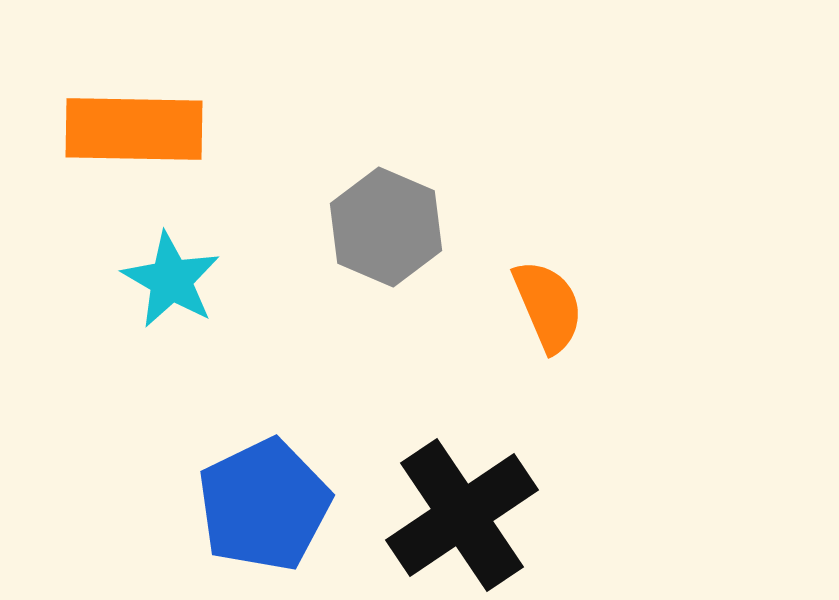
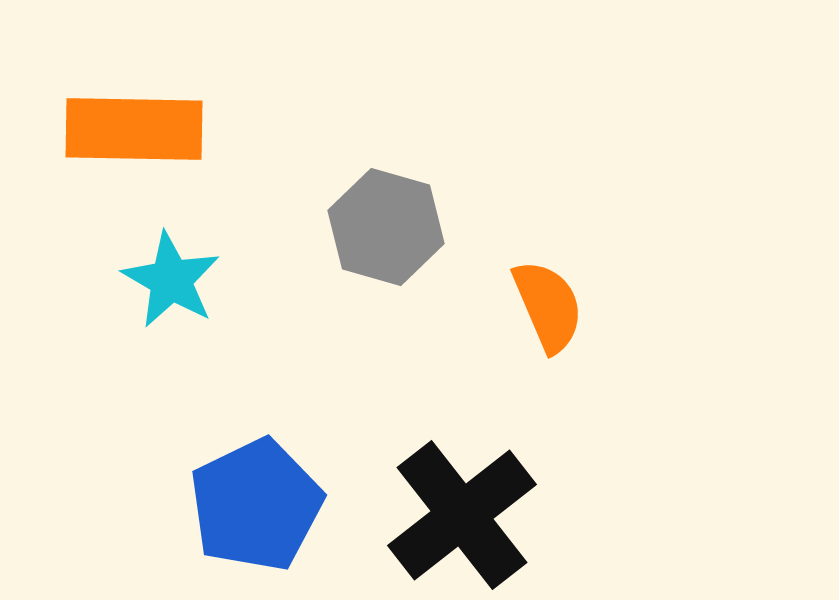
gray hexagon: rotated 7 degrees counterclockwise
blue pentagon: moved 8 px left
black cross: rotated 4 degrees counterclockwise
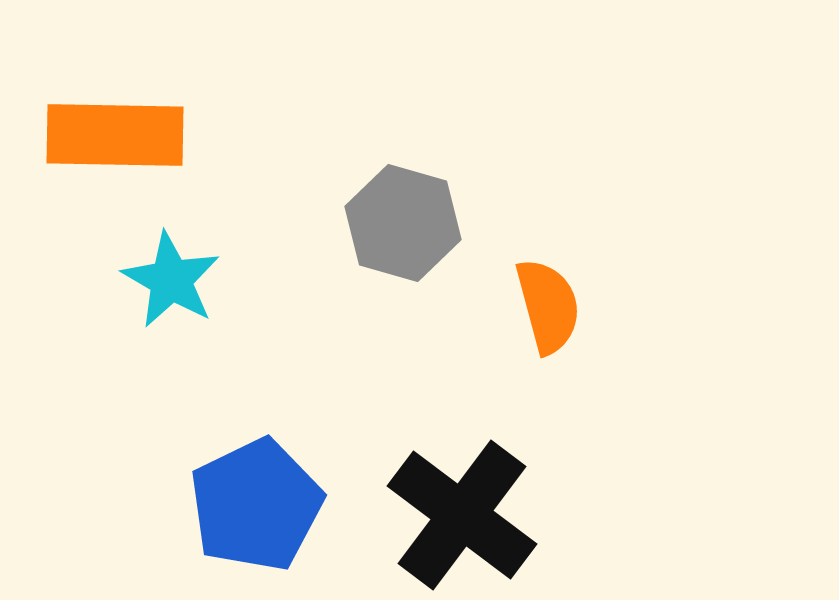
orange rectangle: moved 19 px left, 6 px down
gray hexagon: moved 17 px right, 4 px up
orange semicircle: rotated 8 degrees clockwise
black cross: rotated 15 degrees counterclockwise
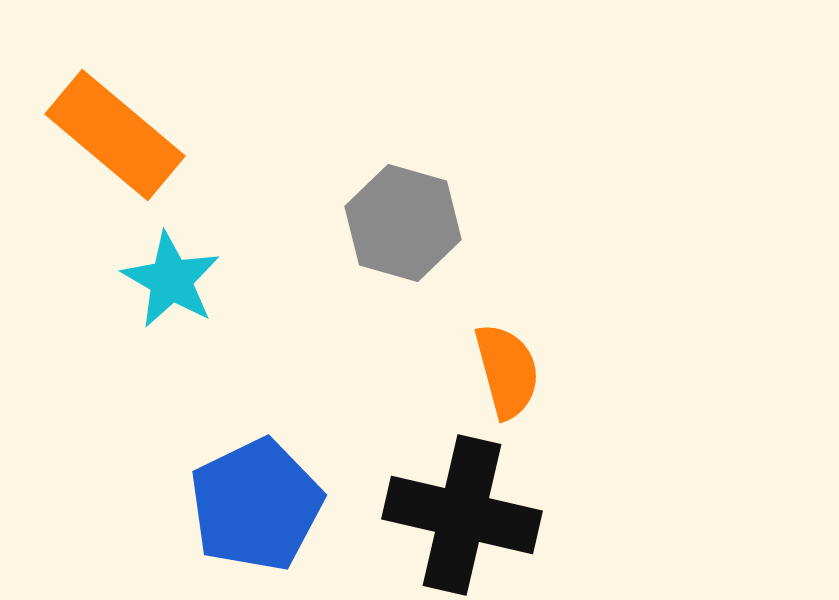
orange rectangle: rotated 39 degrees clockwise
orange semicircle: moved 41 px left, 65 px down
black cross: rotated 24 degrees counterclockwise
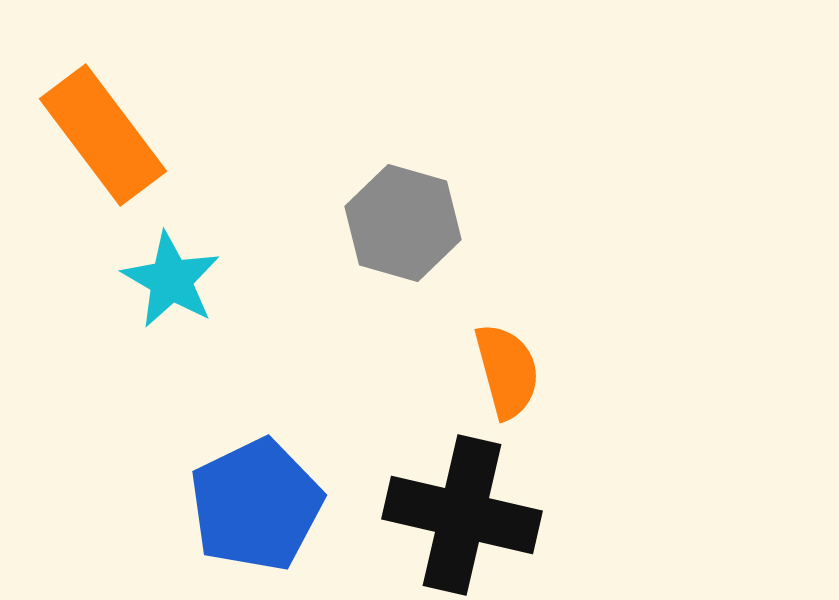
orange rectangle: moved 12 px left; rotated 13 degrees clockwise
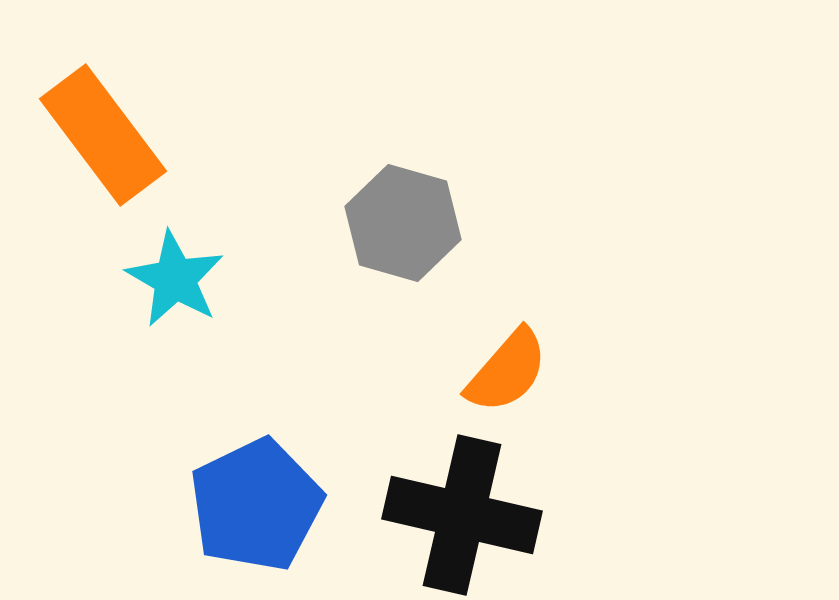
cyan star: moved 4 px right, 1 px up
orange semicircle: rotated 56 degrees clockwise
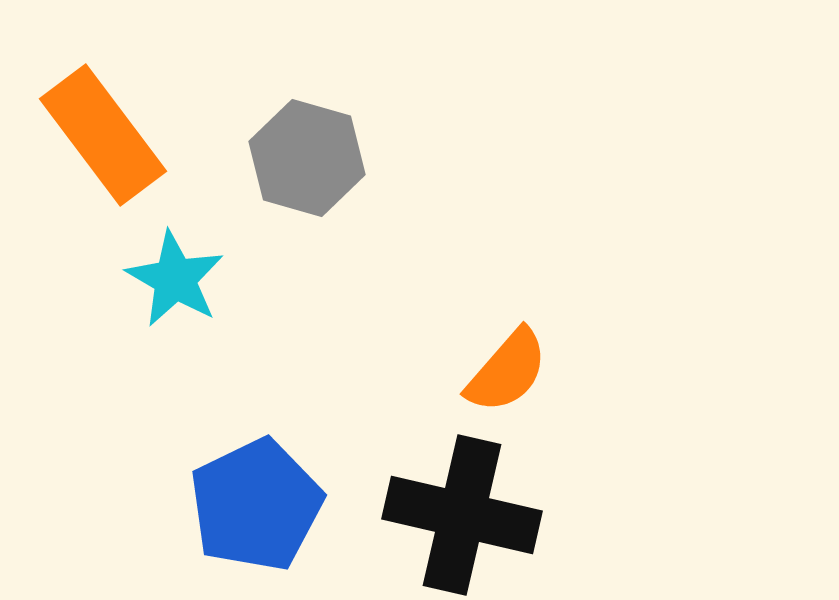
gray hexagon: moved 96 px left, 65 px up
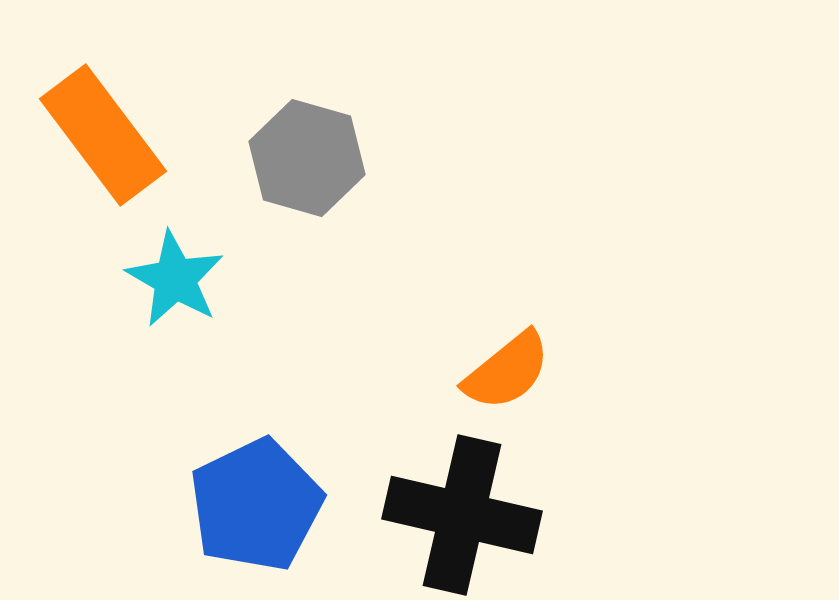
orange semicircle: rotated 10 degrees clockwise
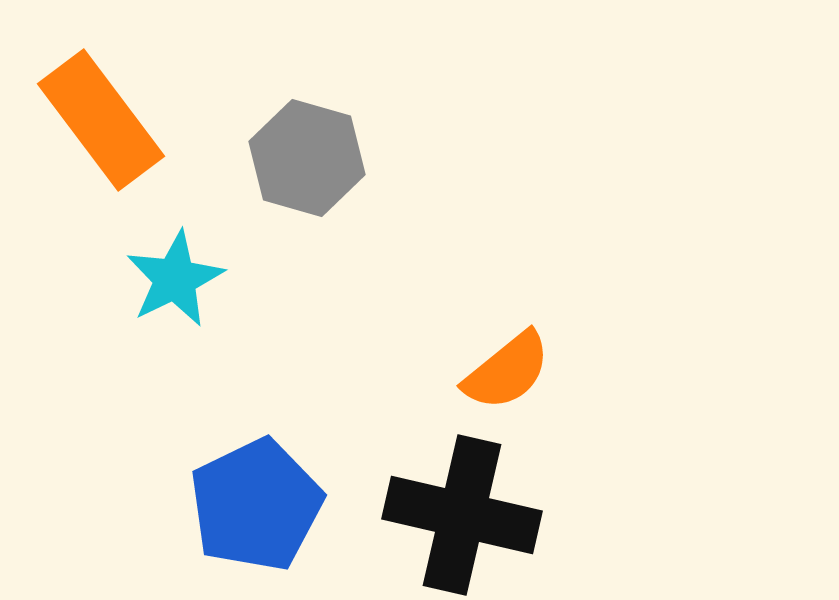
orange rectangle: moved 2 px left, 15 px up
cyan star: rotated 16 degrees clockwise
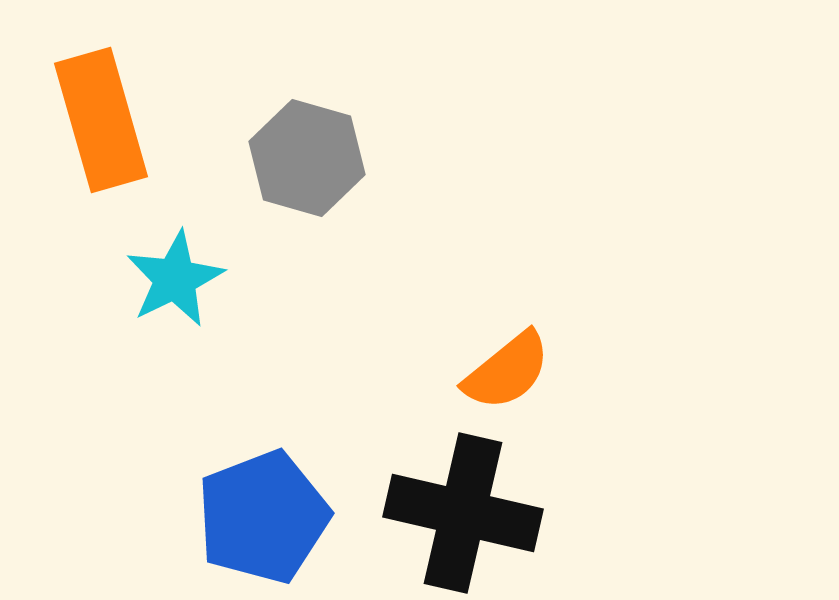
orange rectangle: rotated 21 degrees clockwise
blue pentagon: moved 7 px right, 12 px down; rotated 5 degrees clockwise
black cross: moved 1 px right, 2 px up
